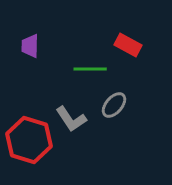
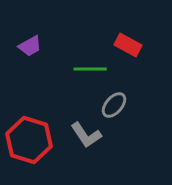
purple trapezoid: rotated 120 degrees counterclockwise
gray L-shape: moved 15 px right, 16 px down
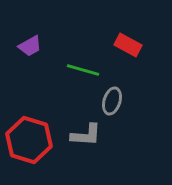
green line: moved 7 px left, 1 px down; rotated 16 degrees clockwise
gray ellipse: moved 2 px left, 4 px up; rotated 24 degrees counterclockwise
gray L-shape: rotated 52 degrees counterclockwise
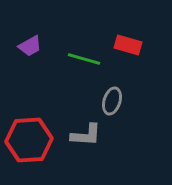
red rectangle: rotated 12 degrees counterclockwise
green line: moved 1 px right, 11 px up
red hexagon: rotated 21 degrees counterclockwise
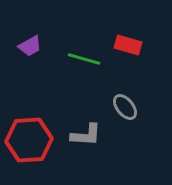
gray ellipse: moved 13 px right, 6 px down; rotated 56 degrees counterclockwise
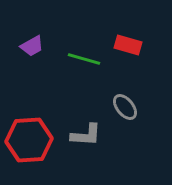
purple trapezoid: moved 2 px right
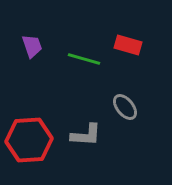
purple trapezoid: rotated 80 degrees counterclockwise
